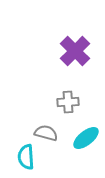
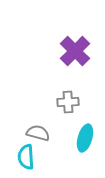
gray semicircle: moved 8 px left
cyan ellipse: moved 1 px left; rotated 36 degrees counterclockwise
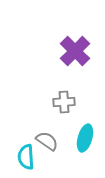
gray cross: moved 4 px left
gray semicircle: moved 9 px right, 8 px down; rotated 20 degrees clockwise
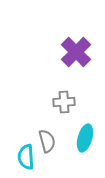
purple cross: moved 1 px right, 1 px down
gray semicircle: rotated 40 degrees clockwise
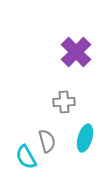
cyan semicircle: rotated 25 degrees counterclockwise
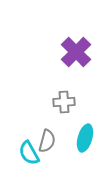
gray semicircle: rotated 30 degrees clockwise
cyan semicircle: moved 3 px right, 4 px up
